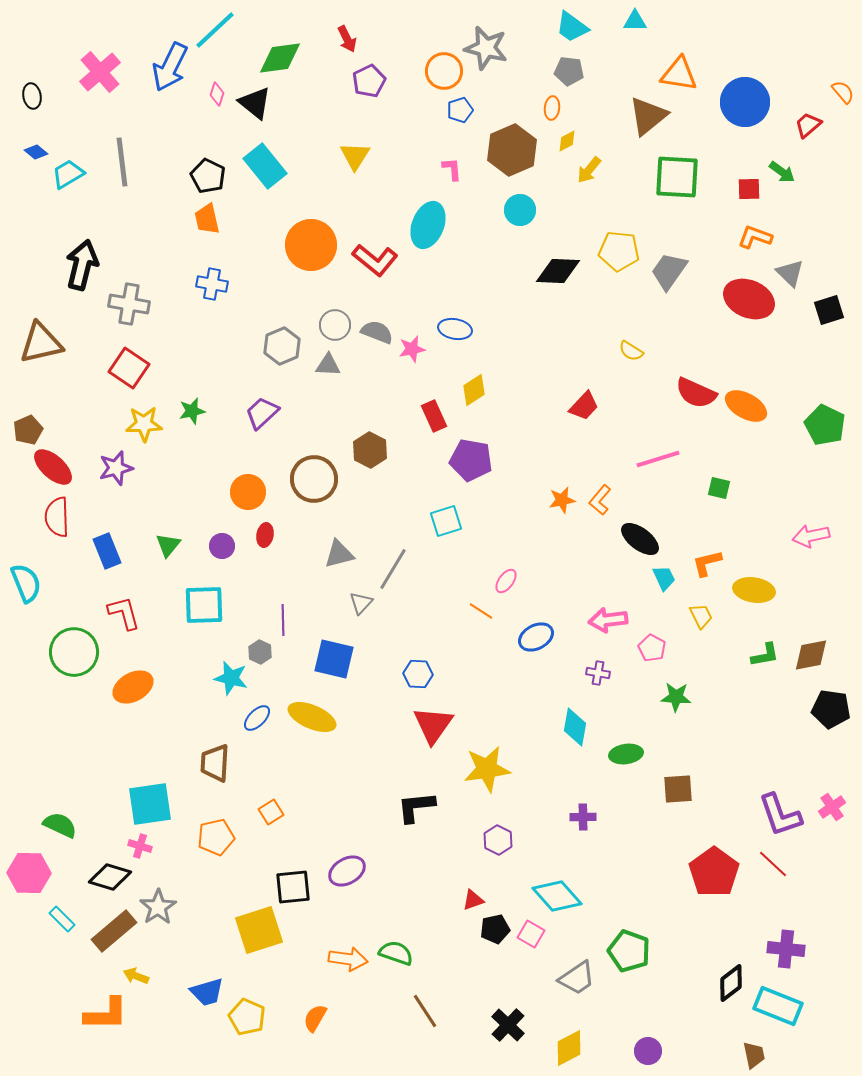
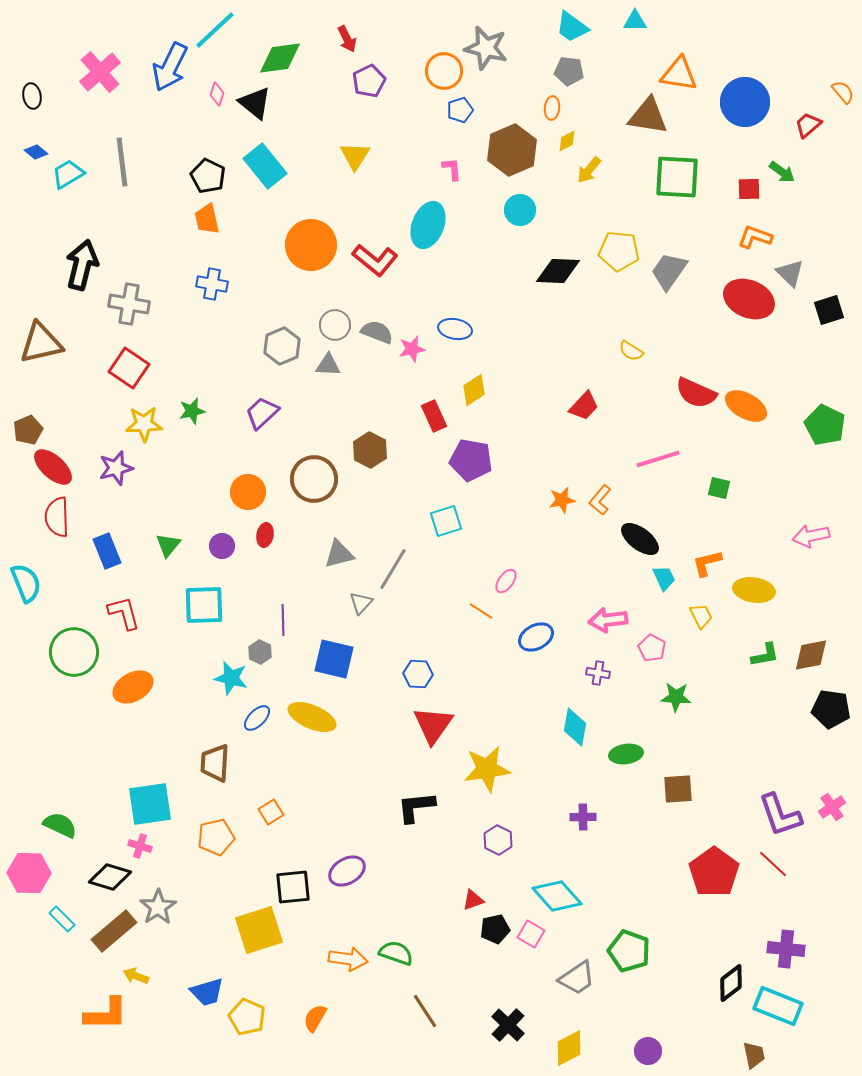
brown triangle at (648, 116): rotated 48 degrees clockwise
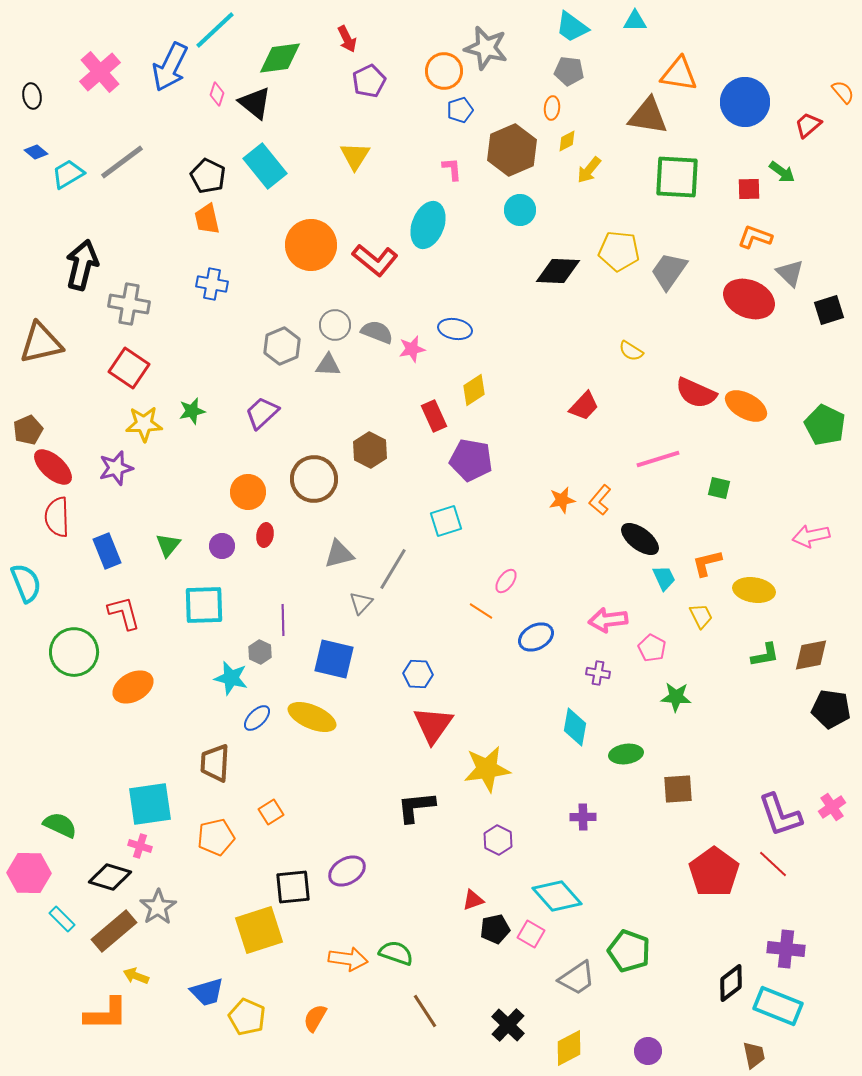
gray line at (122, 162): rotated 60 degrees clockwise
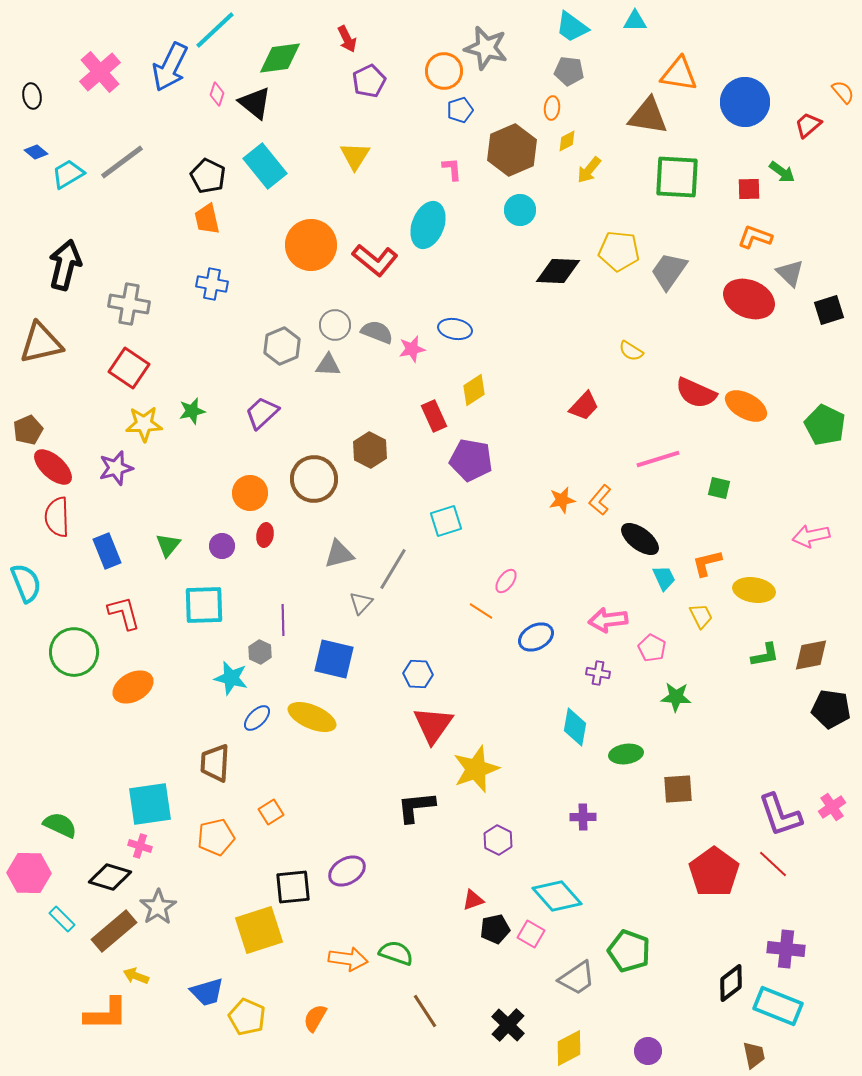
black arrow at (82, 265): moved 17 px left
orange circle at (248, 492): moved 2 px right, 1 px down
yellow star at (487, 769): moved 11 px left; rotated 12 degrees counterclockwise
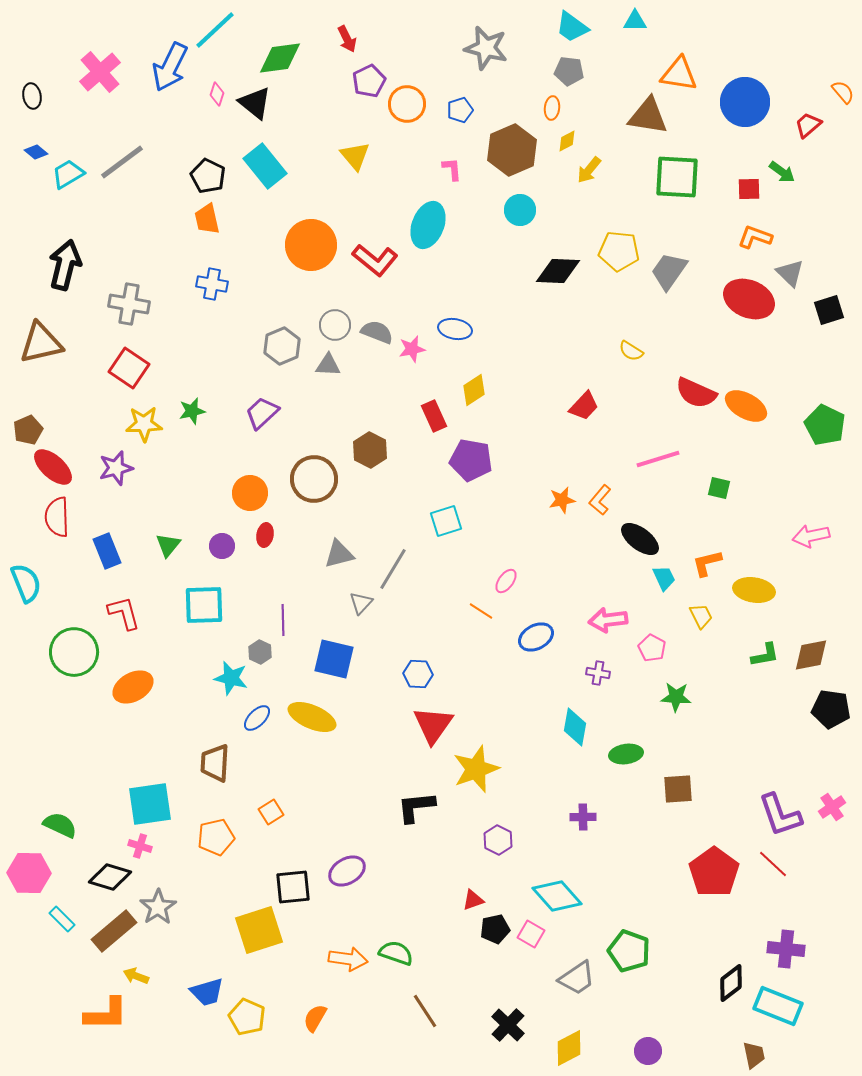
orange circle at (444, 71): moved 37 px left, 33 px down
yellow triangle at (355, 156): rotated 12 degrees counterclockwise
